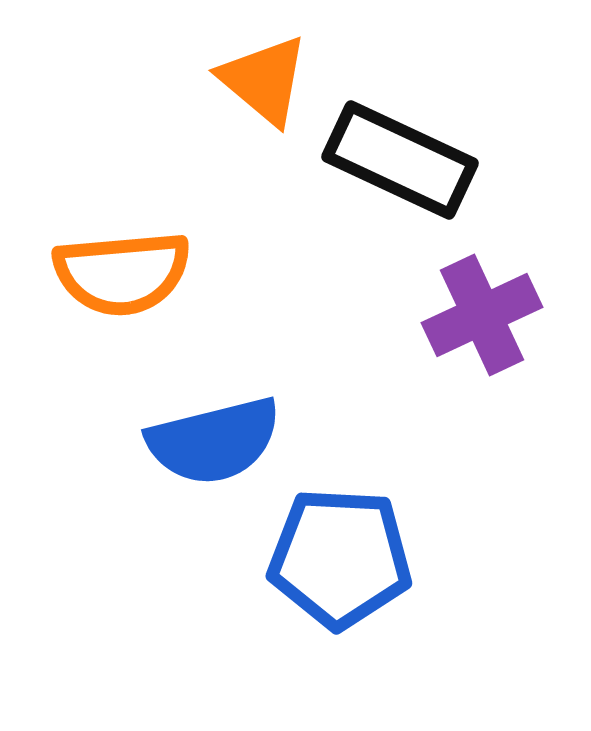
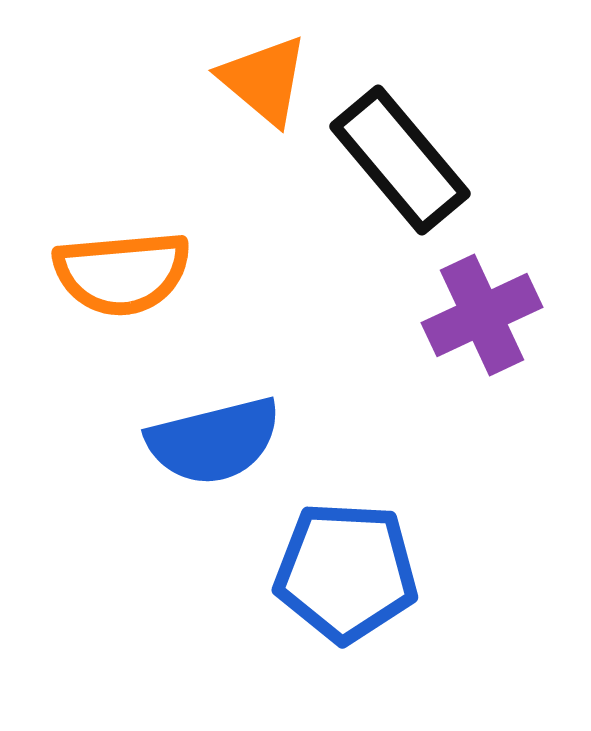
black rectangle: rotated 25 degrees clockwise
blue pentagon: moved 6 px right, 14 px down
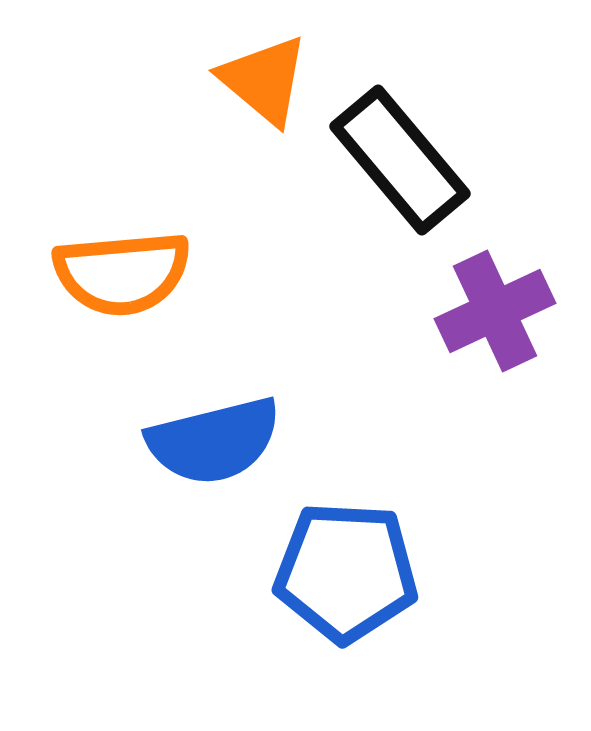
purple cross: moved 13 px right, 4 px up
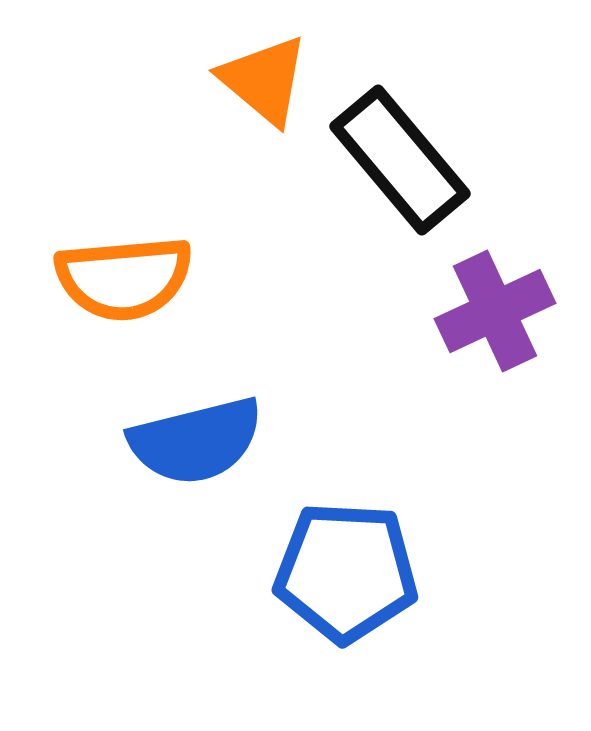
orange semicircle: moved 2 px right, 5 px down
blue semicircle: moved 18 px left
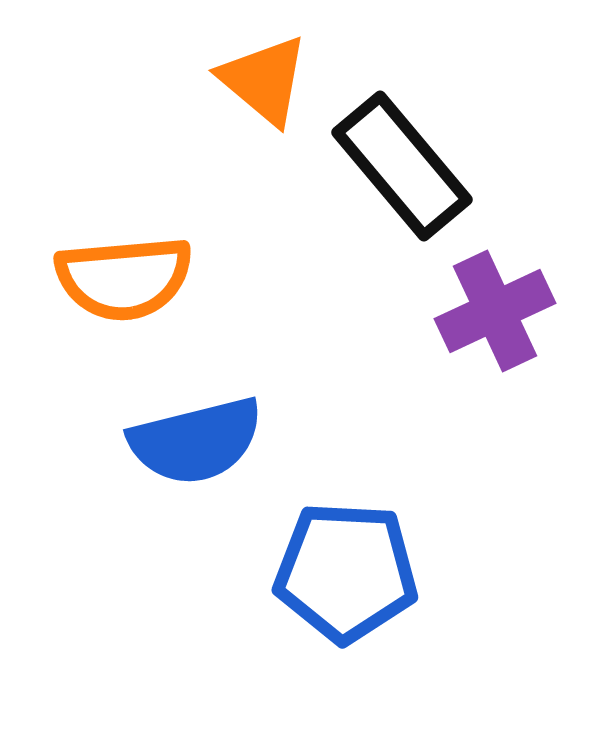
black rectangle: moved 2 px right, 6 px down
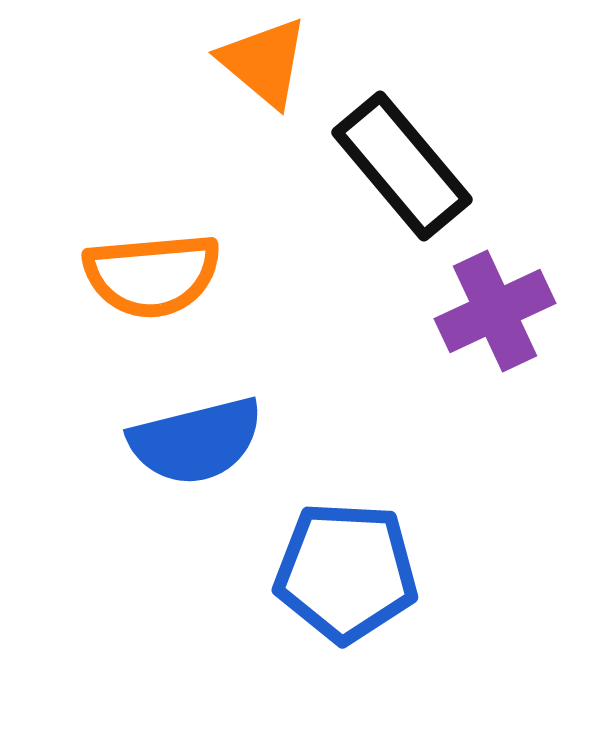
orange triangle: moved 18 px up
orange semicircle: moved 28 px right, 3 px up
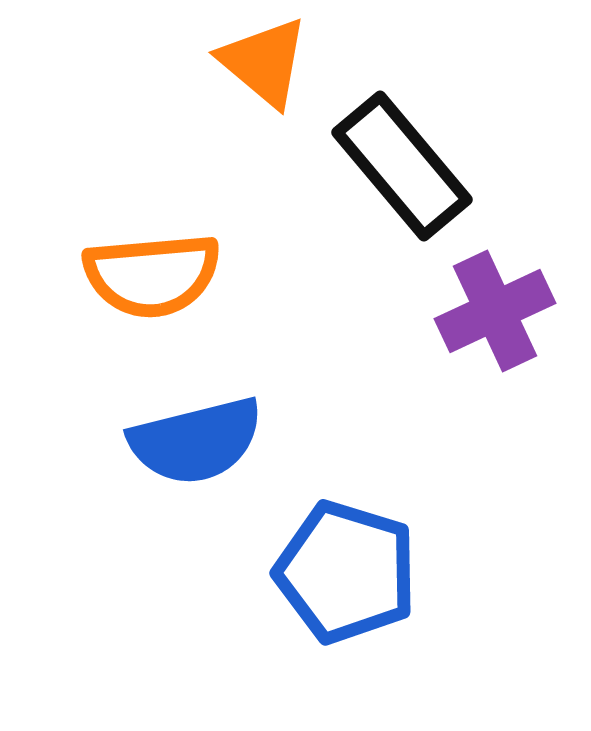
blue pentagon: rotated 14 degrees clockwise
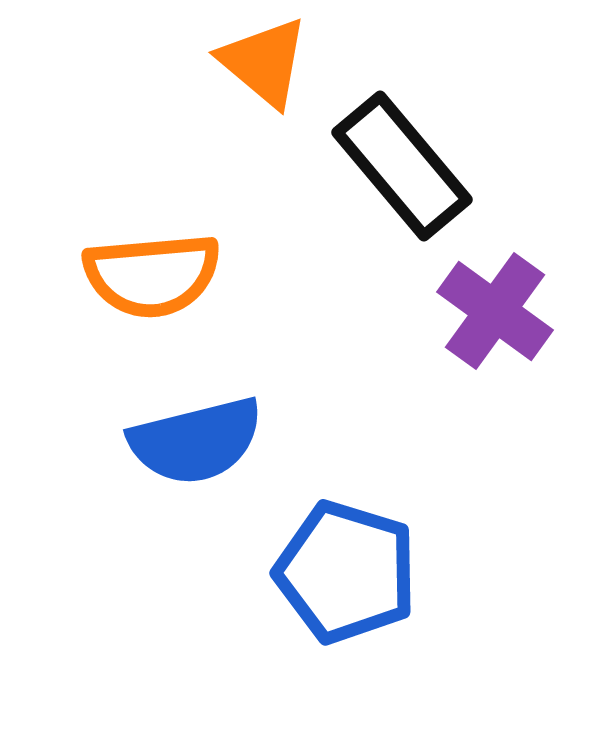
purple cross: rotated 29 degrees counterclockwise
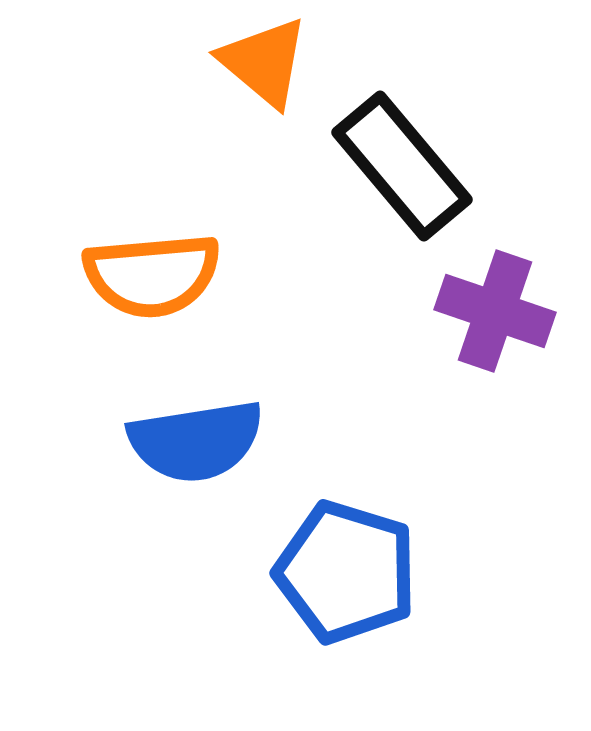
purple cross: rotated 17 degrees counterclockwise
blue semicircle: rotated 5 degrees clockwise
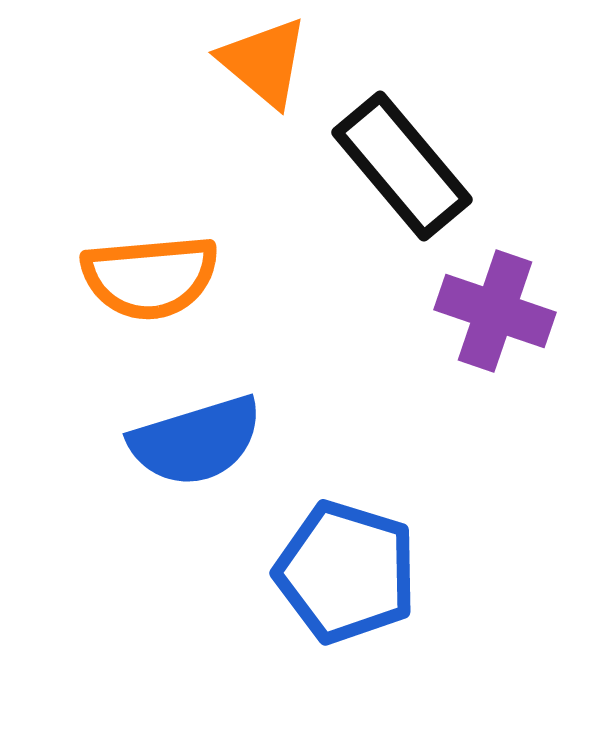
orange semicircle: moved 2 px left, 2 px down
blue semicircle: rotated 8 degrees counterclockwise
